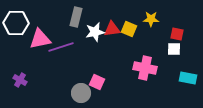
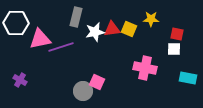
gray circle: moved 2 px right, 2 px up
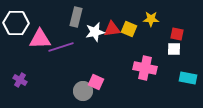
pink triangle: rotated 10 degrees clockwise
pink square: moved 1 px left
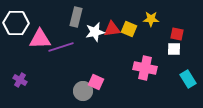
cyan rectangle: moved 1 px down; rotated 48 degrees clockwise
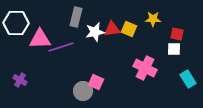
yellow star: moved 2 px right
pink cross: rotated 15 degrees clockwise
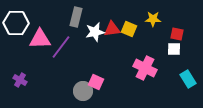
purple line: rotated 35 degrees counterclockwise
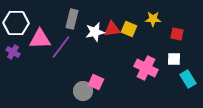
gray rectangle: moved 4 px left, 2 px down
white square: moved 10 px down
pink cross: moved 1 px right
purple cross: moved 7 px left, 28 px up
